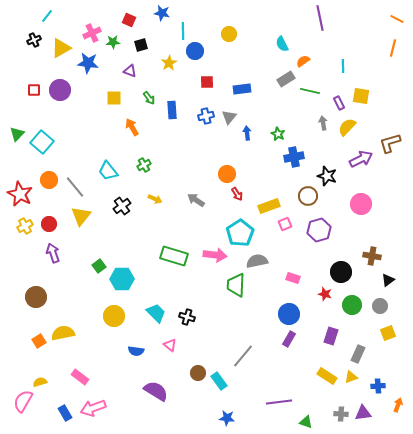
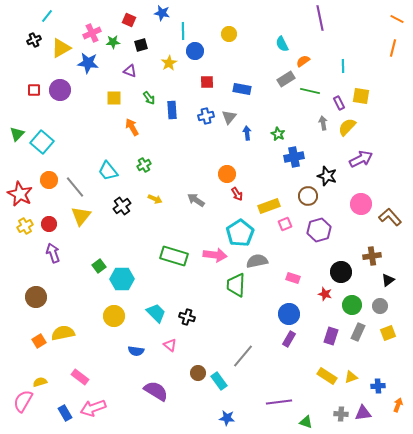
blue rectangle at (242, 89): rotated 18 degrees clockwise
brown L-shape at (390, 143): moved 74 px down; rotated 65 degrees clockwise
brown cross at (372, 256): rotated 18 degrees counterclockwise
gray rectangle at (358, 354): moved 22 px up
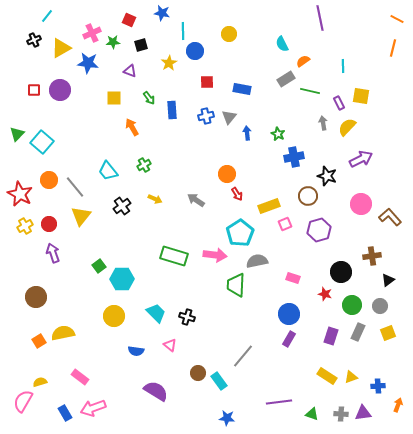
green triangle at (306, 422): moved 6 px right, 8 px up
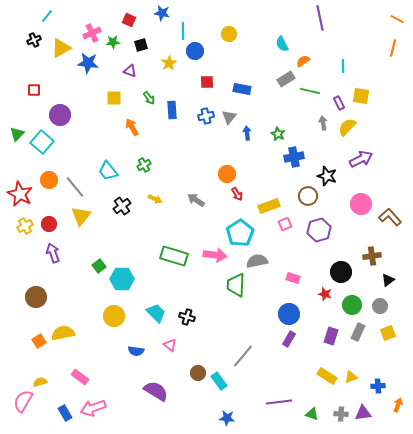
purple circle at (60, 90): moved 25 px down
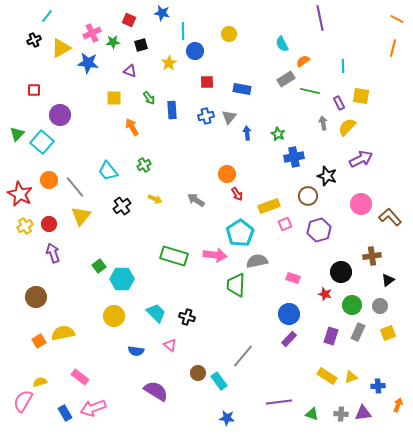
purple rectangle at (289, 339): rotated 14 degrees clockwise
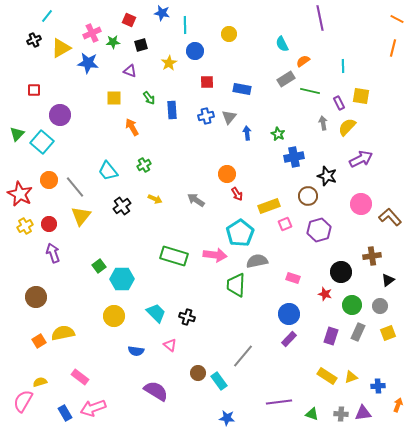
cyan line at (183, 31): moved 2 px right, 6 px up
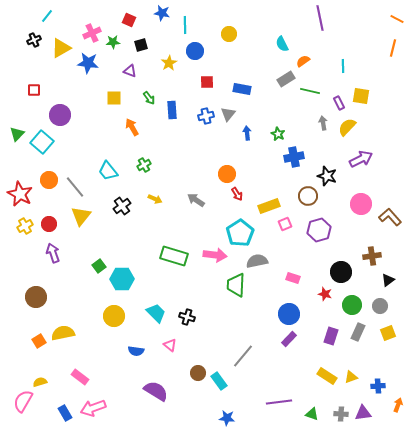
gray triangle at (229, 117): moved 1 px left, 3 px up
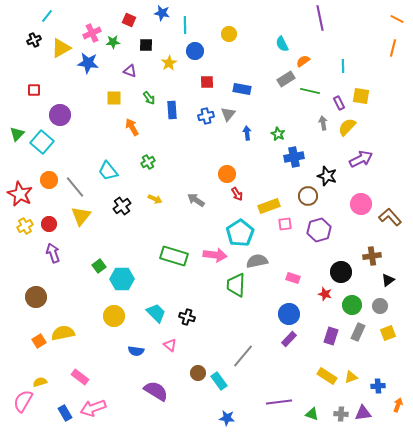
black square at (141, 45): moved 5 px right; rotated 16 degrees clockwise
green cross at (144, 165): moved 4 px right, 3 px up
pink square at (285, 224): rotated 16 degrees clockwise
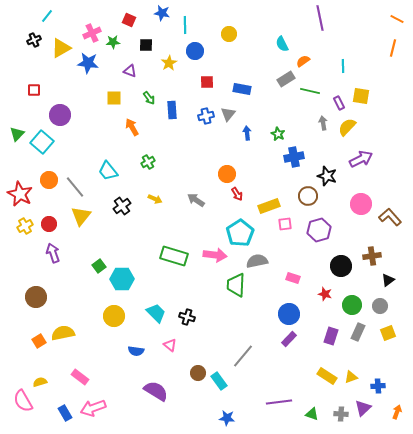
black circle at (341, 272): moved 6 px up
pink semicircle at (23, 401): rotated 60 degrees counterclockwise
orange arrow at (398, 405): moved 1 px left, 7 px down
purple triangle at (363, 413): moved 5 px up; rotated 36 degrees counterclockwise
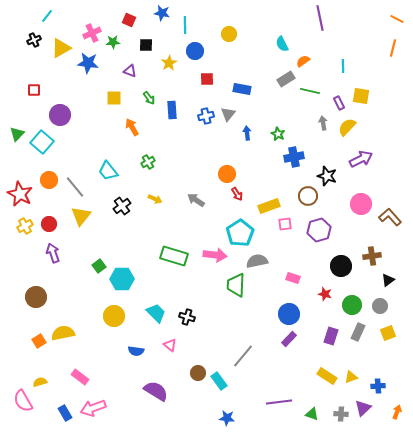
red square at (207, 82): moved 3 px up
